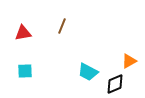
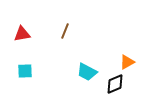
brown line: moved 3 px right, 5 px down
red triangle: moved 1 px left, 1 px down
orange triangle: moved 2 px left, 1 px down
cyan trapezoid: moved 1 px left
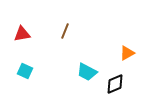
orange triangle: moved 9 px up
cyan square: rotated 28 degrees clockwise
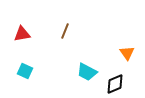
orange triangle: rotated 35 degrees counterclockwise
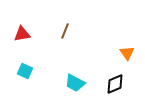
cyan trapezoid: moved 12 px left, 11 px down
